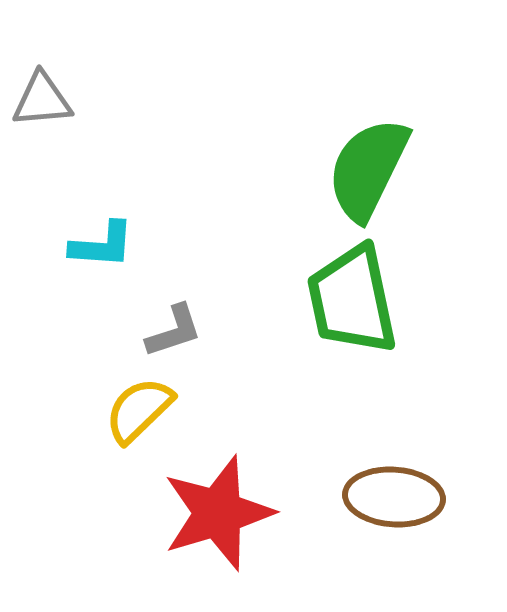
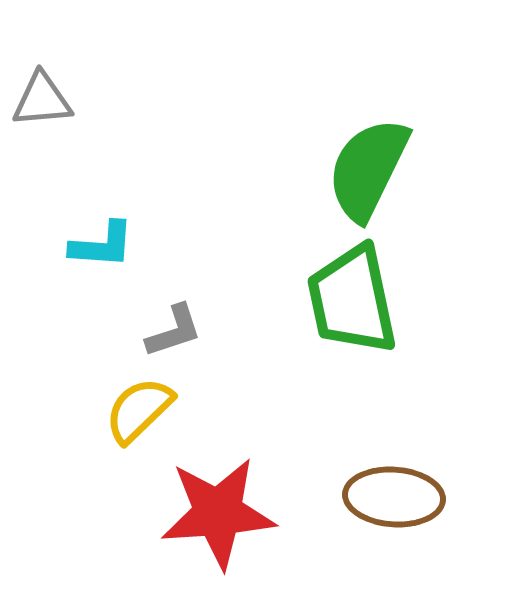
red star: rotated 13 degrees clockwise
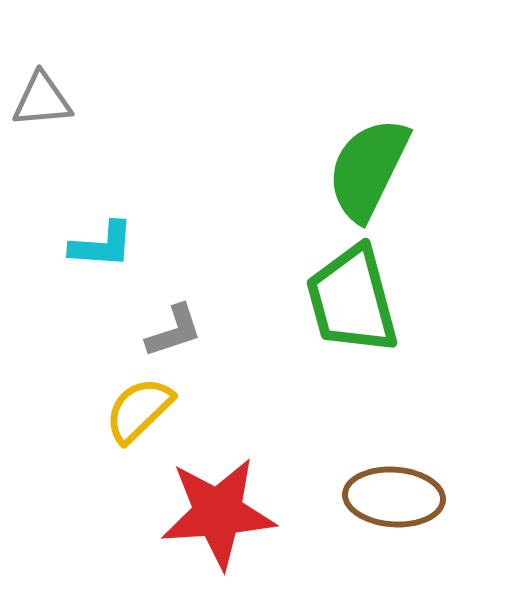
green trapezoid: rotated 3 degrees counterclockwise
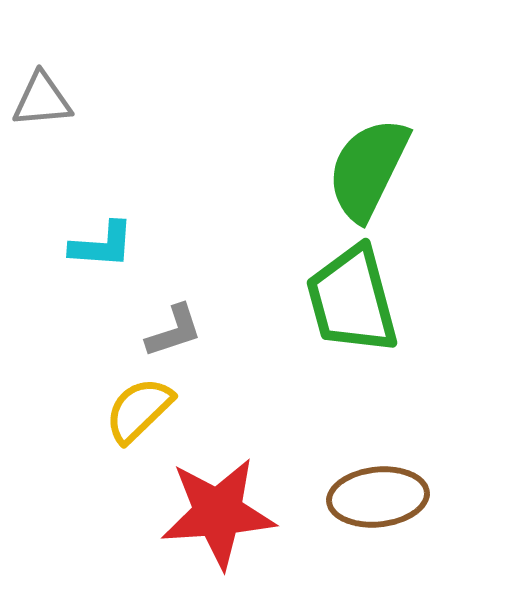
brown ellipse: moved 16 px left; rotated 10 degrees counterclockwise
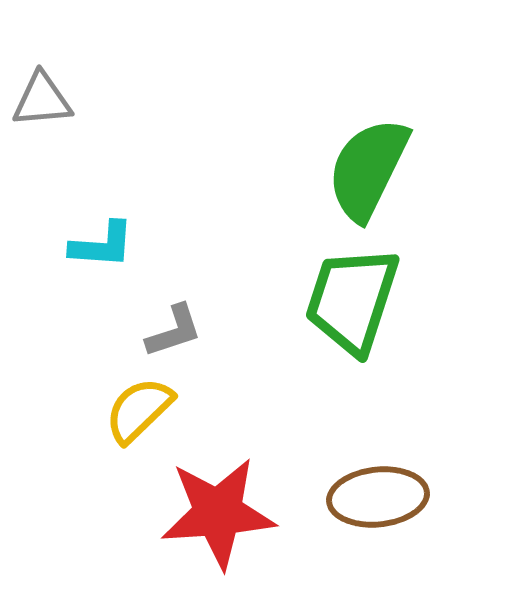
green trapezoid: rotated 33 degrees clockwise
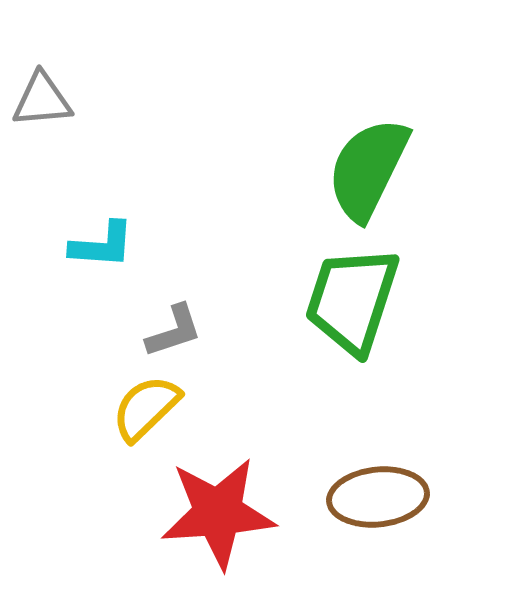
yellow semicircle: moved 7 px right, 2 px up
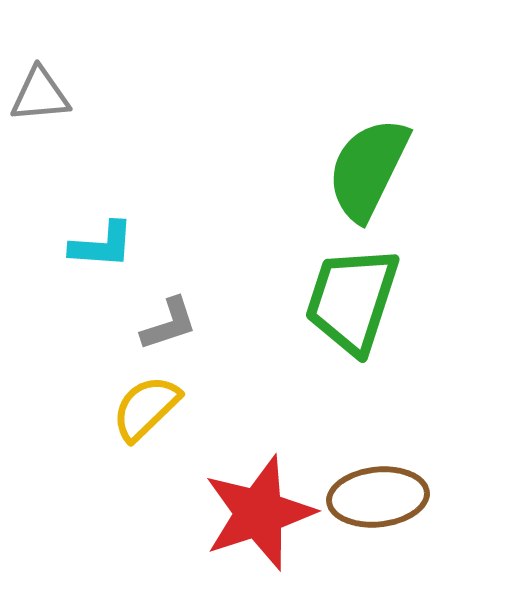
gray triangle: moved 2 px left, 5 px up
gray L-shape: moved 5 px left, 7 px up
red star: moved 41 px right; rotated 14 degrees counterclockwise
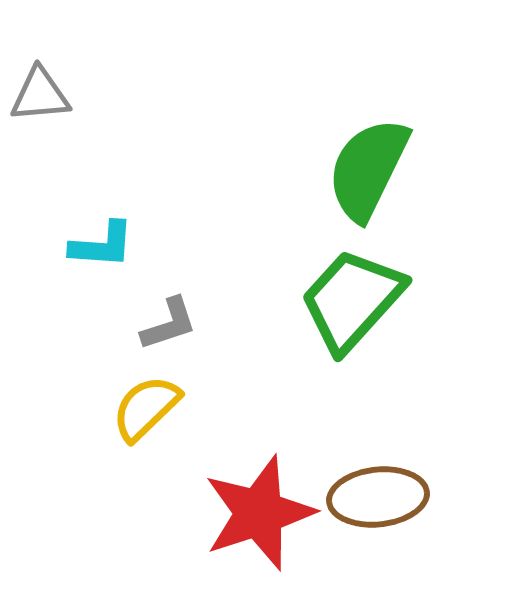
green trapezoid: rotated 24 degrees clockwise
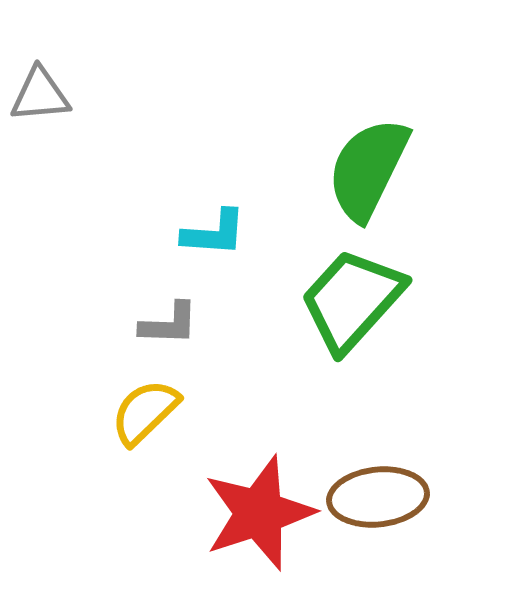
cyan L-shape: moved 112 px right, 12 px up
gray L-shape: rotated 20 degrees clockwise
yellow semicircle: moved 1 px left, 4 px down
